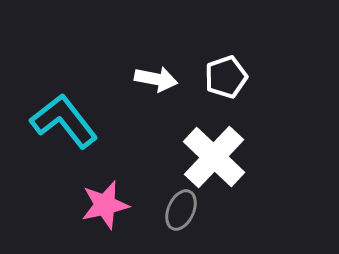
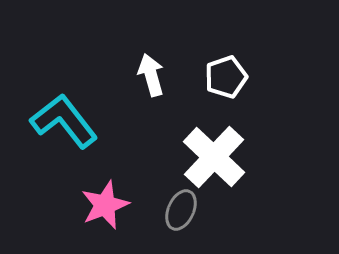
white arrow: moved 5 px left, 4 px up; rotated 117 degrees counterclockwise
pink star: rotated 9 degrees counterclockwise
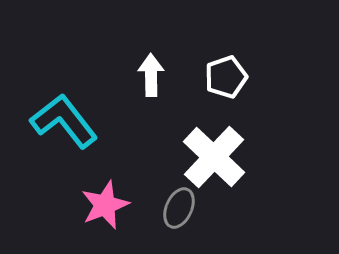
white arrow: rotated 15 degrees clockwise
gray ellipse: moved 2 px left, 2 px up
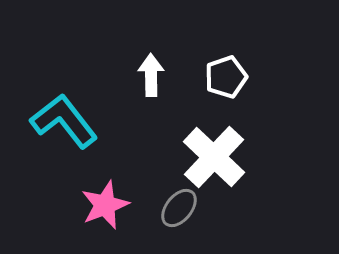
gray ellipse: rotated 15 degrees clockwise
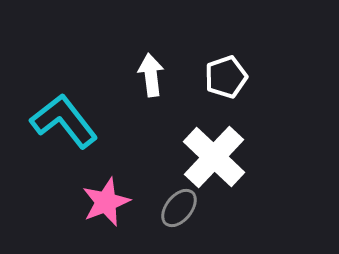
white arrow: rotated 6 degrees counterclockwise
pink star: moved 1 px right, 3 px up
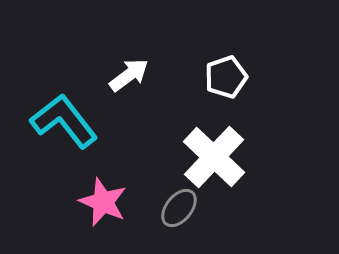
white arrow: moved 22 px left; rotated 60 degrees clockwise
pink star: moved 3 px left; rotated 27 degrees counterclockwise
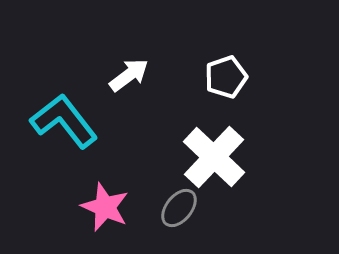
pink star: moved 2 px right, 5 px down
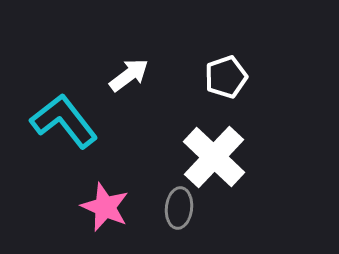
gray ellipse: rotated 33 degrees counterclockwise
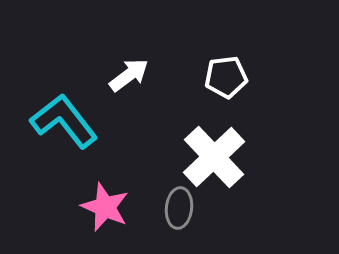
white pentagon: rotated 12 degrees clockwise
white cross: rotated 4 degrees clockwise
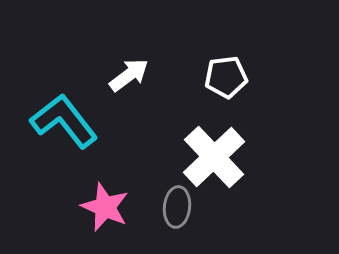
gray ellipse: moved 2 px left, 1 px up
